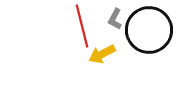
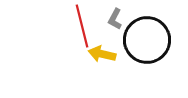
black circle: moved 2 px left, 10 px down
yellow arrow: rotated 40 degrees clockwise
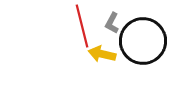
gray L-shape: moved 3 px left, 4 px down
black circle: moved 4 px left, 1 px down
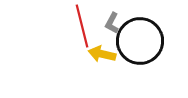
black circle: moved 3 px left
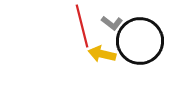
gray L-shape: rotated 80 degrees counterclockwise
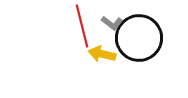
black circle: moved 1 px left, 3 px up
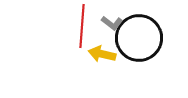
red line: rotated 18 degrees clockwise
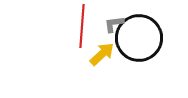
gray L-shape: moved 2 px right, 1 px down; rotated 135 degrees clockwise
yellow arrow: rotated 124 degrees clockwise
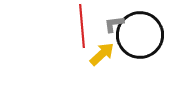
red line: rotated 9 degrees counterclockwise
black circle: moved 1 px right, 3 px up
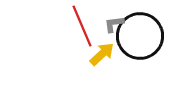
red line: rotated 18 degrees counterclockwise
black circle: moved 1 px down
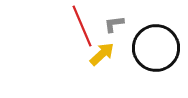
black circle: moved 16 px right, 12 px down
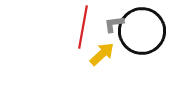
red line: moved 1 px right, 1 px down; rotated 33 degrees clockwise
black circle: moved 14 px left, 17 px up
